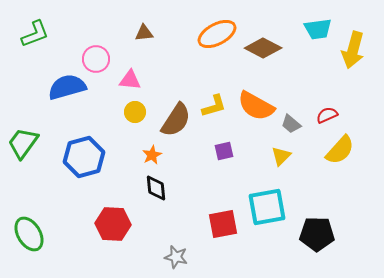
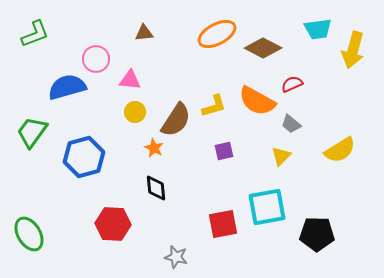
orange semicircle: moved 1 px right, 5 px up
red semicircle: moved 35 px left, 31 px up
green trapezoid: moved 9 px right, 11 px up
yellow semicircle: rotated 16 degrees clockwise
orange star: moved 2 px right, 7 px up; rotated 18 degrees counterclockwise
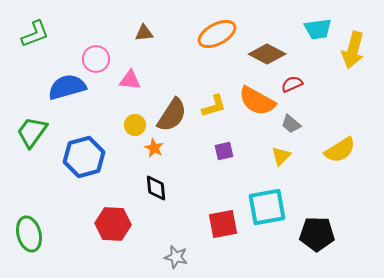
brown diamond: moved 4 px right, 6 px down
yellow circle: moved 13 px down
brown semicircle: moved 4 px left, 5 px up
green ellipse: rotated 16 degrees clockwise
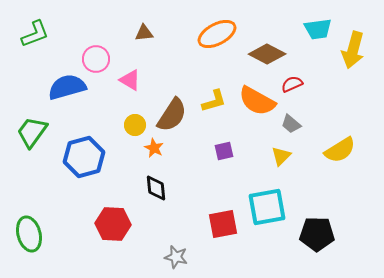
pink triangle: rotated 25 degrees clockwise
yellow L-shape: moved 5 px up
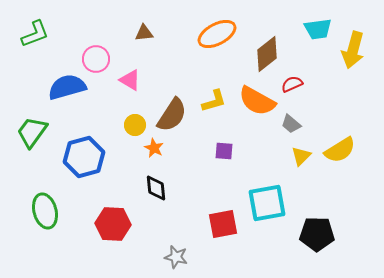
brown diamond: rotated 66 degrees counterclockwise
purple square: rotated 18 degrees clockwise
yellow triangle: moved 20 px right
cyan square: moved 4 px up
green ellipse: moved 16 px right, 23 px up
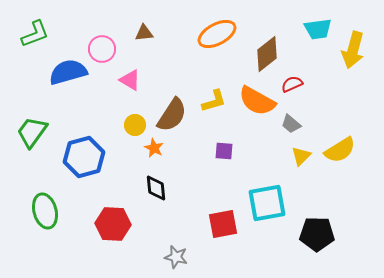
pink circle: moved 6 px right, 10 px up
blue semicircle: moved 1 px right, 15 px up
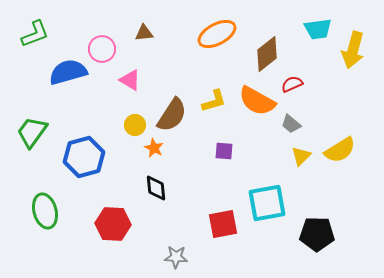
gray star: rotated 10 degrees counterclockwise
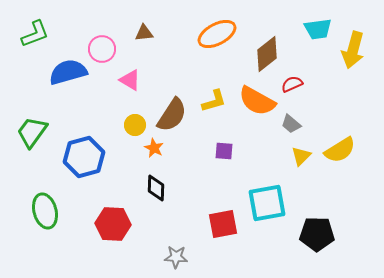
black diamond: rotated 8 degrees clockwise
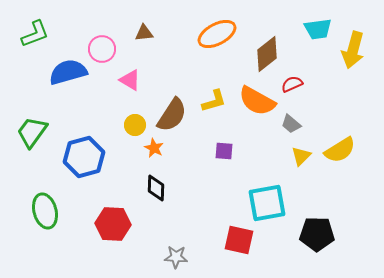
red square: moved 16 px right, 16 px down; rotated 24 degrees clockwise
